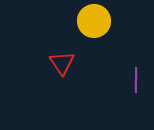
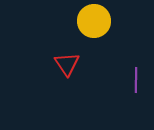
red triangle: moved 5 px right, 1 px down
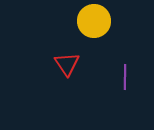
purple line: moved 11 px left, 3 px up
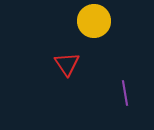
purple line: moved 16 px down; rotated 10 degrees counterclockwise
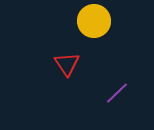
purple line: moved 8 px left; rotated 55 degrees clockwise
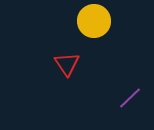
purple line: moved 13 px right, 5 px down
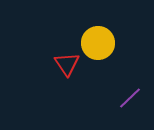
yellow circle: moved 4 px right, 22 px down
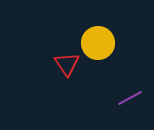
purple line: rotated 15 degrees clockwise
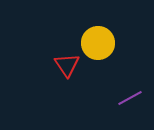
red triangle: moved 1 px down
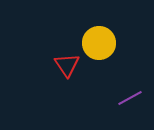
yellow circle: moved 1 px right
